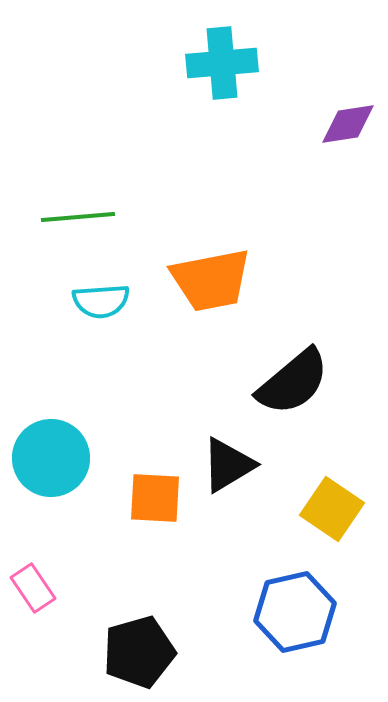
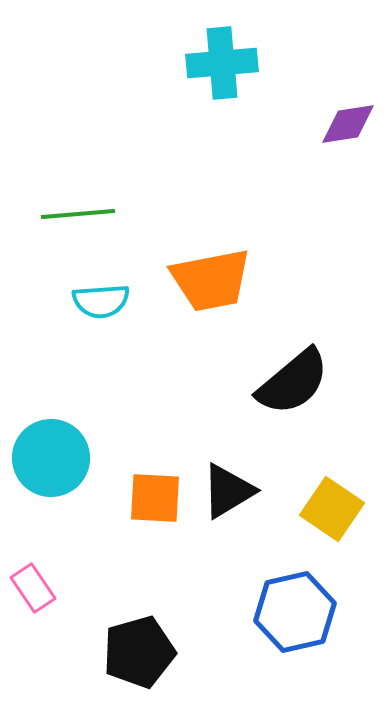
green line: moved 3 px up
black triangle: moved 26 px down
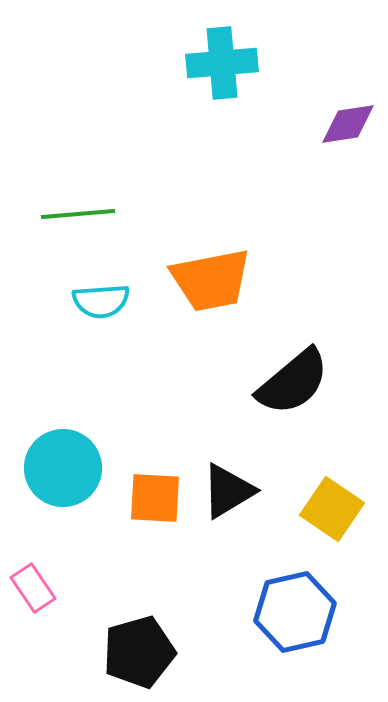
cyan circle: moved 12 px right, 10 px down
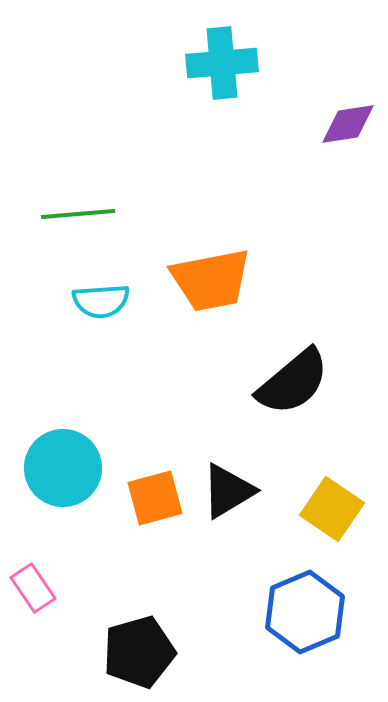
orange square: rotated 18 degrees counterclockwise
blue hexagon: moved 10 px right; rotated 10 degrees counterclockwise
